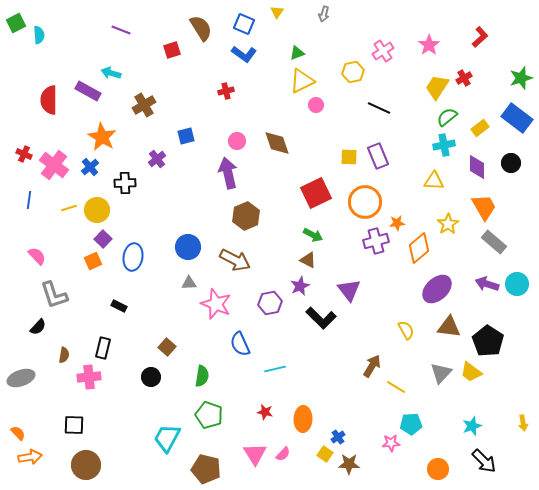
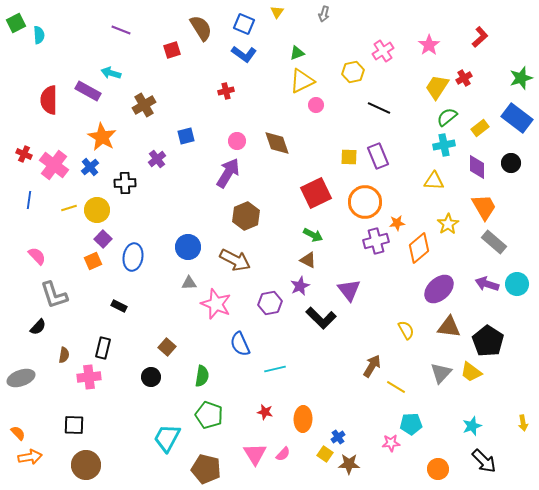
purple arrow at (228, 173): rotated 44 degrees clockwise
purple ellipse at (437, 289): moved 2 px right
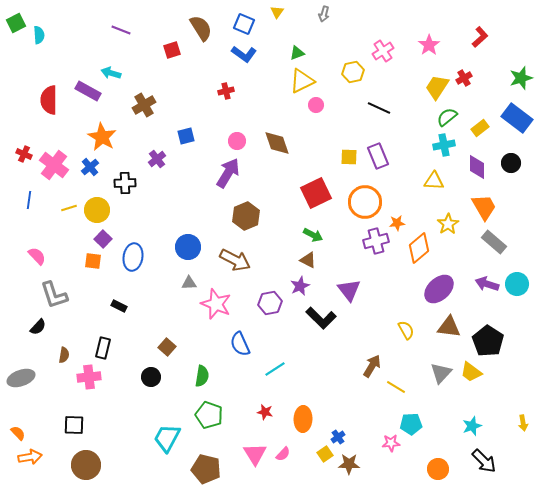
orange square at (93, 261): rotated 30 degrees clockwise
cyan line at (275, 369): rotated 20 degrees counterclockwise
yellow square at (325, 454): rotated 21 degrees clockwise
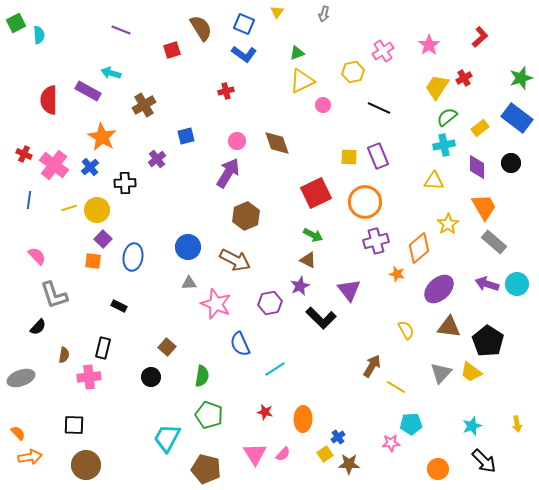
pink circle at (316, 105): moved 7 px right
orange star at (397, 223): moved 51 px down; rotated 21 degrees clockwise
yellow arrow at (523, 423): moved 6 px left, 1 px down
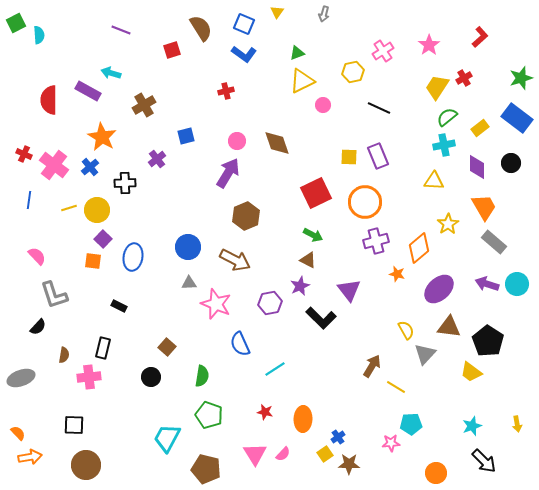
gray triangle at (441, 373): moved 16 px left, 19 px up
orange circle at (438, 469): moved 2 px left, 4 px down
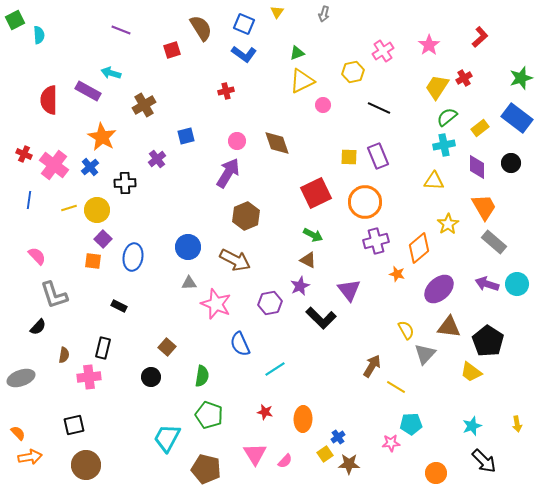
green square at (16, 23): moved 1 px left, 3 px up
black square at (74, 425): rotated 15 degrees counterclockwise
pink semicircle at (283, 454): moved 2 px right, 7 px down
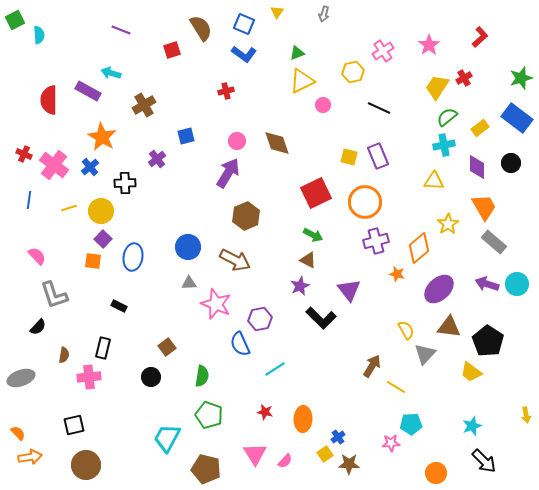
yellow square at (349, 157): rotated 12 degrees clockwise
yellow circle at (97, 210): moved 4 px right, 1 px down
purple hexagon at (270, 303): moved 10 px left, 16 px down
brown square at (167, 347): rotated 12 degrees clockwise
yellow arrow at (517, 424): moved 9 px right, 9 px up
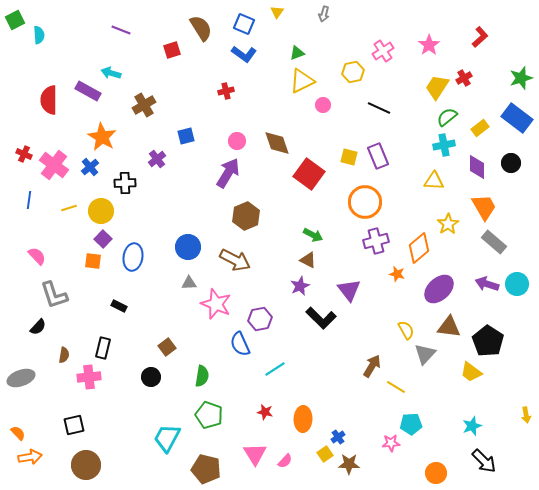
red square at (316, 193): moved 7 px left, 19 px up; rotated 28 degrees counterclockwise
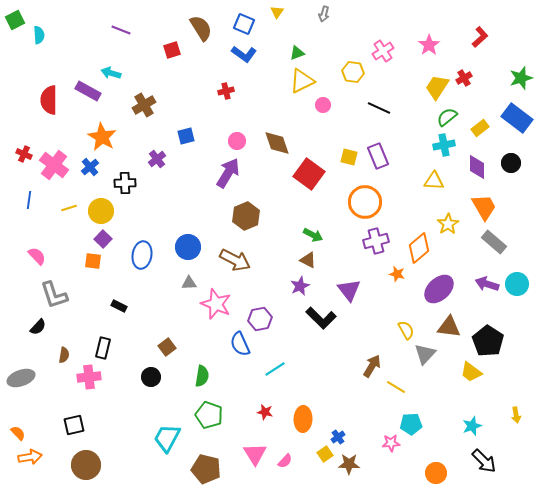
yellow hexagon at (353, 72): rotated 20 degrees clockwise
blue ellipse at (133, 257): moved 9 px right, 2 px up
yellow arrow at (526, 415): moved 10 px left
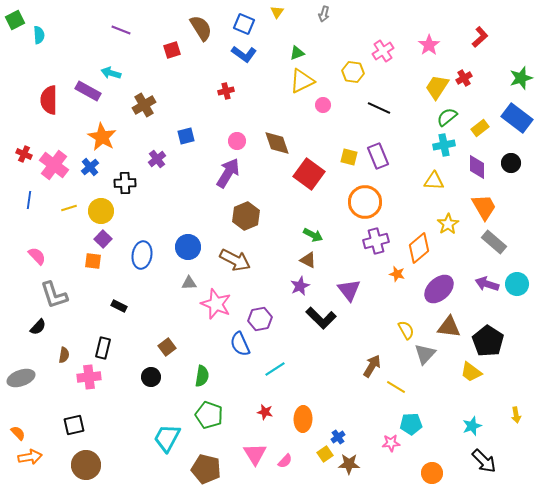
orange circle at (436, 473): moved 4 px left
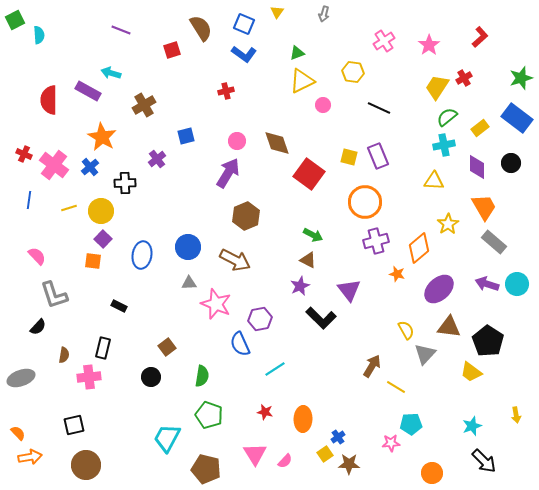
pink cross at (383, 51): moved 1 px right, 10 px up
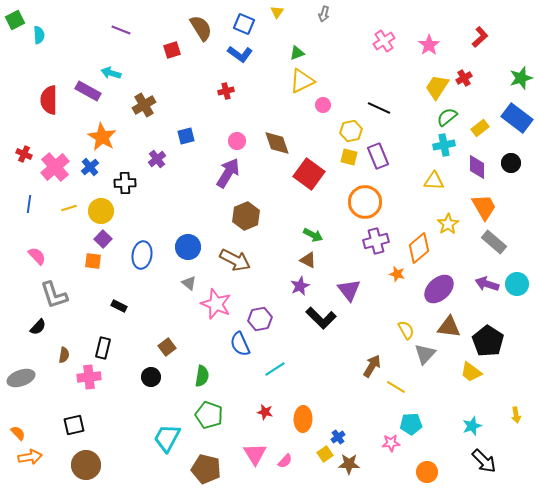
blue L-shape at (244, 54): moved 4 px left
yellow hexagon at (353, 72): moved 2 px left, 59 px down; rotated 20 degrees counterclockwise
pink cross at (54, 165): moved 1 px right, 2 px down; rotated 12 degrees clockwise
blue line at (29, 200): moved 4 px down
gray triangle at (189, 283): rotated 42 degrees clockwise
orange circle at (432, 473): moved 5 px left, 1 px up
